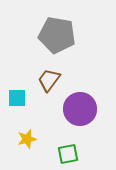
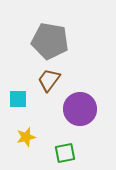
gray pentagon: moved 7 px left, 6 px down
cyan square: moved 1 px right, 1 px down
yellow star: moved 1 px left, 2 px up
green square: moved 3 px left, 1 px up
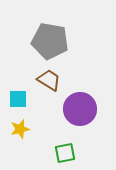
brown trapezoid: rotated 85 degrees clockwise
yellow star: moved 6 px left, 8 px up
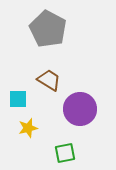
gray pentagon: moved 2 px left, 12 px up; rotated 18 degrees clockwise
yellow star: moved 8 px right, 1 px up
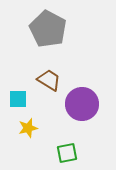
purple circle: moved 2 px right, 5 px up
green square: moved 2 px right
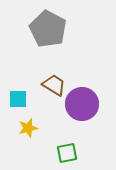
brown trapezoid: moved 5 px right, 5 px down
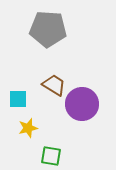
gray pentagon: rotated 24 degrees counterclockwise
green square: moved 16 px left, 3 px down; rotated 20 degrees clockwise
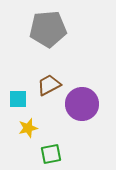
gray pentagon: rotated 9 degrees counterclockwise
brown trapezoid: moved 5 px left; rotated 60 degrees counterclockwise
green square: moved 2 px up; rotated 20 degrees counterclockwise
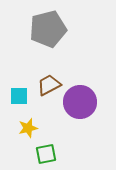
gray pentagon: rotated 9 degrees counterclockwise
cyan square: moved 1 px right, 3 px up
purple circle: moved 2 px left, 2 px up
green square: moved 5 px left
